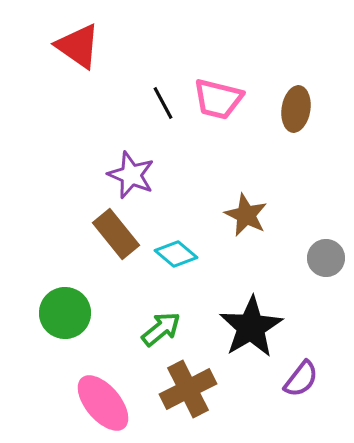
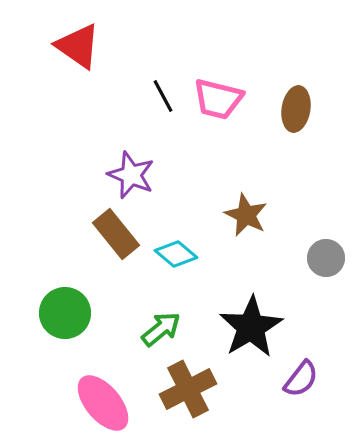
black line: moved 7 px up
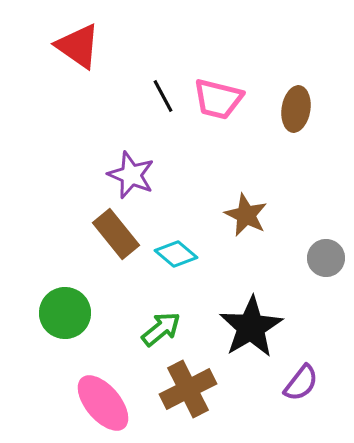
purple semicircle: moved 4 px down
